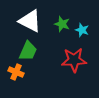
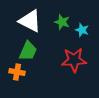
green star: moved 2 px up
orange cross: moved 1 px right; rotated 14 degrees counterclockwise
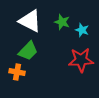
green trapezoid: rotated 20 degrees clockwise
red star: moved 7 px right
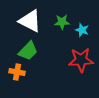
green star: rotated 21 degrees counterclockwise
